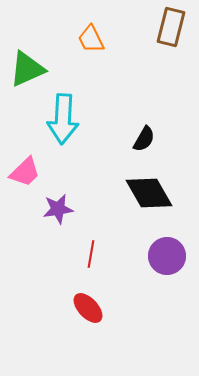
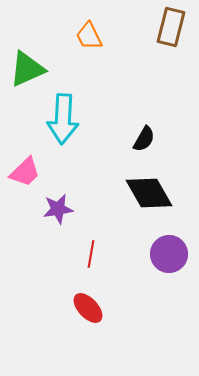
orange trapezoid: moved 2 px left, 3 px up
purple circle: moved 2 px right, 2 px up
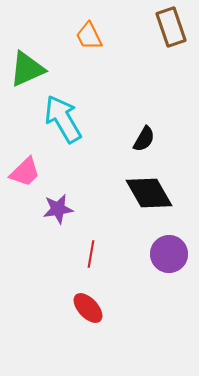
brown rectangle: rotated 33 degrees counterclockwise
cyan arrow: rotated 147 degrees clockwise
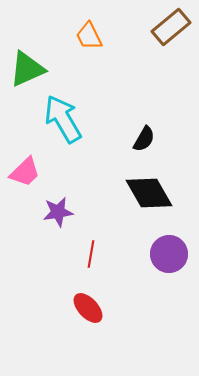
brown rectangle: rotated 69 degrees clockwise
purple star: moved 3 px down
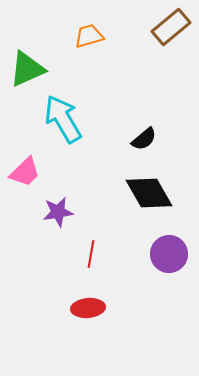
orange trapezoid: rotated 100 degrees clockwise
black semicircle: rotated 20 degrees clockwise
red ellipse: rotated 52 degrees counterclockwise
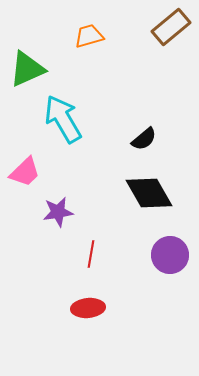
purple circle: moved 1 px right, 1 px down
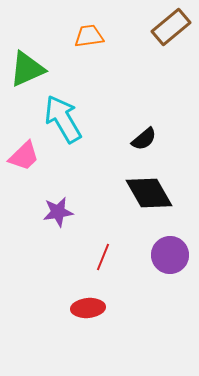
orange trapezoid: rotated 8 degrees clockwise
pink trapezoid: moved 1 px left, 16 px up
red line: moved 12 px right, 3 px down; rotated 12 degrees clockwise
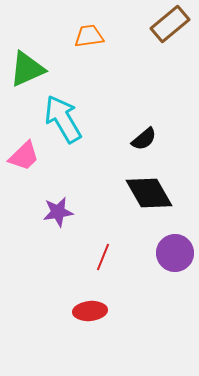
brown rectangle: moved 1 px left, 3 px up
purple circle: moved 5 px right, 2 px up
red ellipse: moved 2 px right, 3 px down
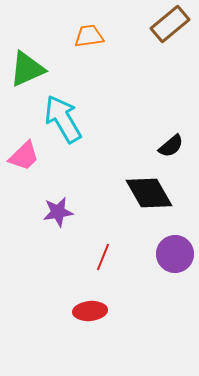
black semicircle: moved 27 px right, 7 px down
purple circle: moved 1 px down
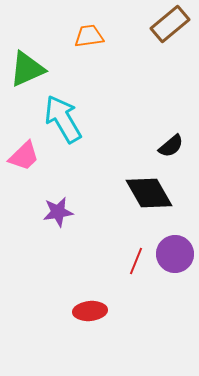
red line: moved 33 px right, 4 px down
